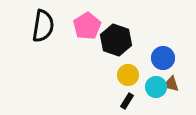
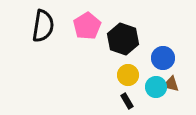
black hexagon: moved 7 px right, 1 px up
black rectangle: rotated 63 degrees counterclockwise
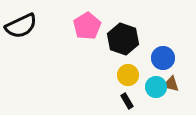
black semicircle: moved 22 px left; rotated 56 degrees clockwise
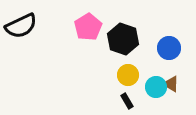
pink pentagon: moved 1 px right, 1 px down
blue circle: moved 6 px right, 10 px up
brown triangle: rotated 18 degrees clockwise
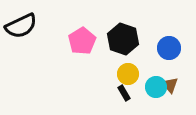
pink pentagon: moved 6 px left, 14 px down
yellow circle: moved 1 px up
brown triangle: moved 1 px left, 1 px down; rotated 18 degrees clockwise
black rectangle: moved 3 px left, 8 px up
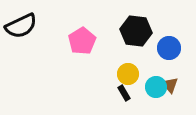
black hexagon: moved 13 px right, 8 px up; rotated 12 degrees counterclockwise
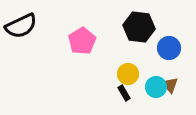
black hexagon: moved 3 px right, 4 px up
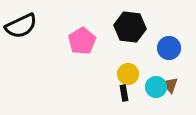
black hexagon: moved 9 px left
black rectangle: rotated 21 degrees clockwise
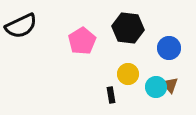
black hexagon: moved 2 px left, 1 px down
black rectangle: moved 13 px left, 2 px down
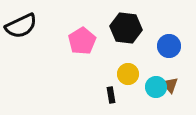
black hexagon: moved 2 px left
blue circle: moved 2 px up
